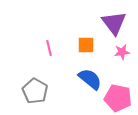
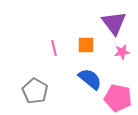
pink line: moved 5 px right
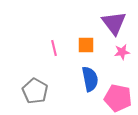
blue semicircle: rotated 40 degrees clockwise
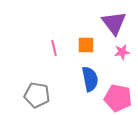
gray pentagon: moved 2 px right, 4 px down; rotated 20 degrees counterclockwise
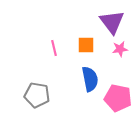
purple triangle: moved 2 px left, 1 px up
pink star: moved 2 px left, 3 px up
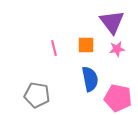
pink star: moved 3 px left
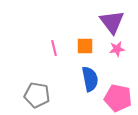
orange square: moved 1 px left, 1 px down
